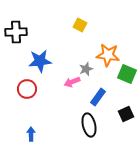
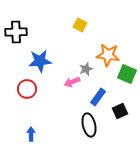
black square: moved 6 px left, 3 px up
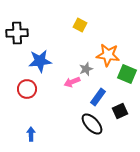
black cross: moved 1 px right, 1 px down
black ellipse: moved 3 px right, 1 px up; rotated 30 degrees counterclockwise
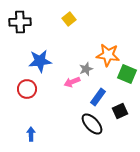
yellow square: moved 11 px left, 6 px up; rotated 24 degrees clockwise
black cross: moved 3 px right, 11 px up
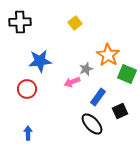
yellow square: moved 6 px right, 4 px down
orange star: rotated 25 degrees clockwise
blue arrow: moved 3 px left, 1 px up
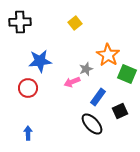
red circle: moved 1 px right, 1 px up
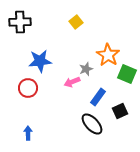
yellow square: moved 1 px right, 1 px up
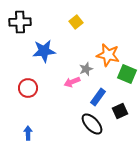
orange star: rotated 20 degrees counterclockwise
blue star: moved 4 px right, 10 px up
